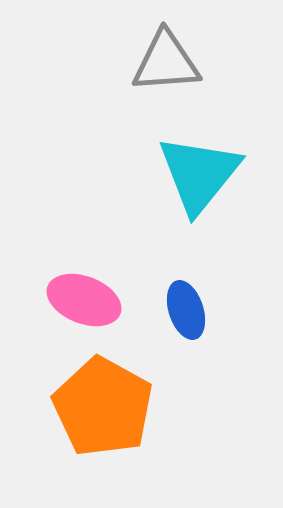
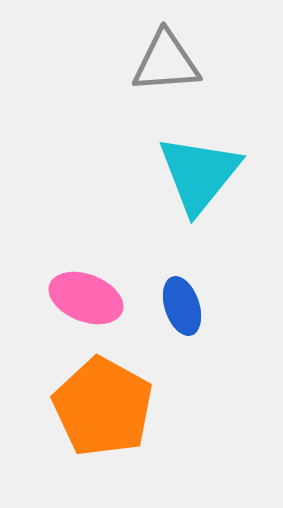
pink ellipse: moved 2 px right, 2 px up
blue ellipse: moved 4 px left, 4 px up
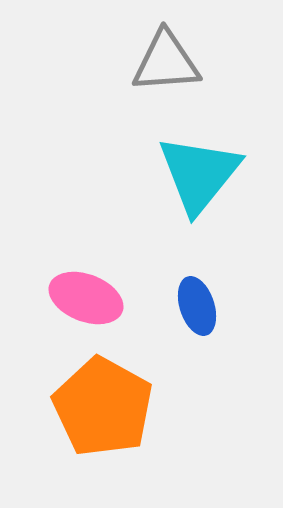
blue ellipse: moved 15 px right
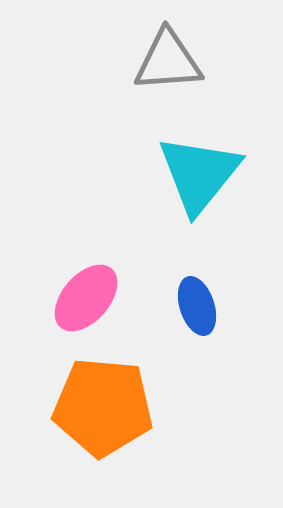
gray triangle: moved 2 px right, 1 px up
pink ellipse: rotated 70 degrees counterclockwise
orange pentagon: rotated 24 degrees counterclockwise
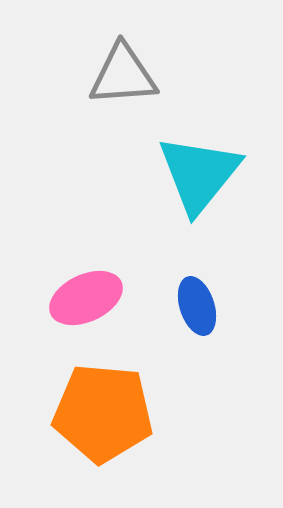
gray triangle: moved 45 px left, 14 px down
pink ellipse: rotated 24 degrees clockwise
orange pentagon: moved 6 px down
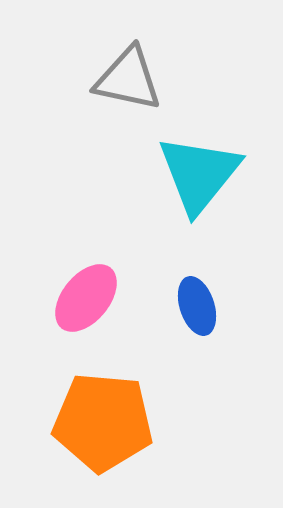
gray triangle: moved 5 px right, 4 px down; rotated 16 degrees clockwise
pink ellipse: rotated 26 degrees counterclockwise
orange pentagon: moved 9 px down
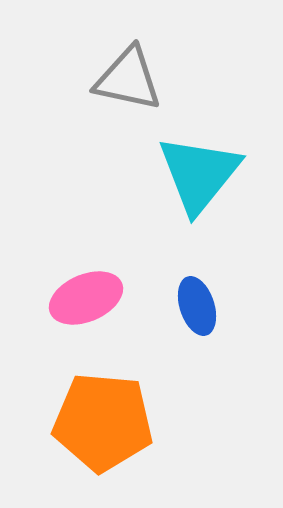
pink ellipse: rotated 28 degrees clockwise
